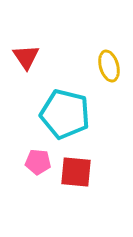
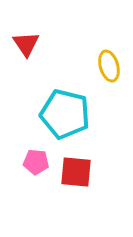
red triangle: moved 13 px up
pink pentagon: moved 2 px left
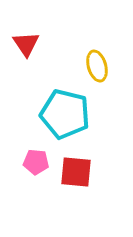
yellow ellipse: moved 12 px left
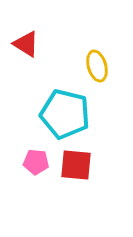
red triangle: rotated 24 degrees counterclockwise
red square: moved 7 px up
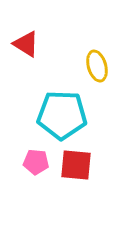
cyan pentagon: moved 3 px left, 1 px down; rotated 12 degrees counterclockwise
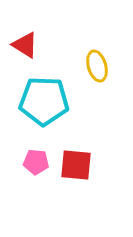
red triangle: moved 1 px left, 1 px down
cyan pentagon: moved 18 px left, 14 px up
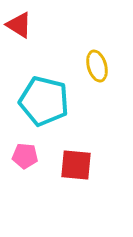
red triangle: moved 6 px left, 20 px up
cyan pentagon: rotated 12 degrees clockwise
pink pentagon: moved 11 px left, 6 px up
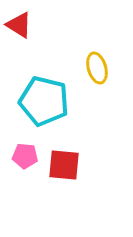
yellow ellipse: moved 2 px down
red square: moved 12 px left
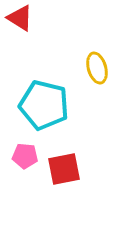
red triangle: moved 1 px right, 7 px up
cyan pentagon: moved 4 px down
red square: moved 4 px down; rotated 16 degrees counterclockwise
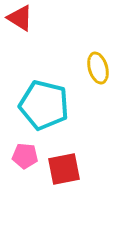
yellow ellipse: moved 1 px right
